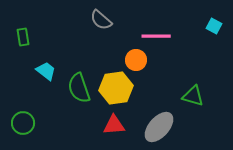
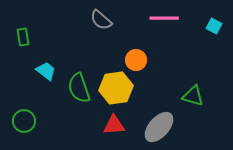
pink line: moved 8 px right, 18 px up
green circle: moved 1 px right, 2 px up
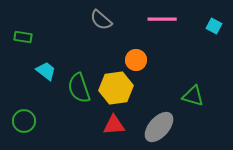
pink line: moved 2 px left, 1 px down
green rectangle: rotated 72 degrees counterclockwise
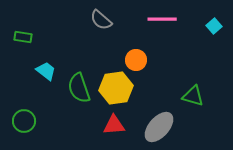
cyan square: rotated 21 degrees clockwise
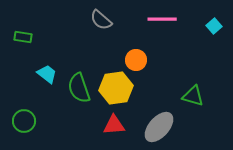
cyan trapezoid: moved 1 px right, 3 px down
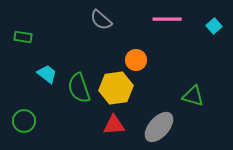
pink line: moved 5 px right
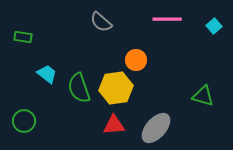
gray semicircle: moved 2 px down
green triangle: moved 10 px right
gray ellipse: moved 3 px left, 1 px down
